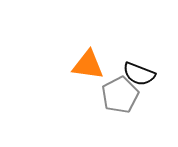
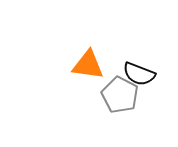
gray pentagon: rotated 18 degrees counterclockwise
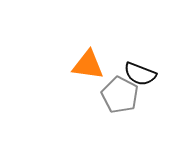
black semicircle: moved 1 px right
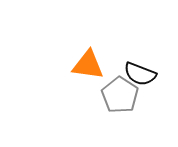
gray pentagon: rotated 6 degrees clockwise
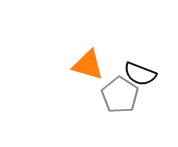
orange triangle: rotated 8 degrees clockwise
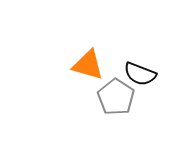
gray pentagon: moved 4 px left, 2 px down
